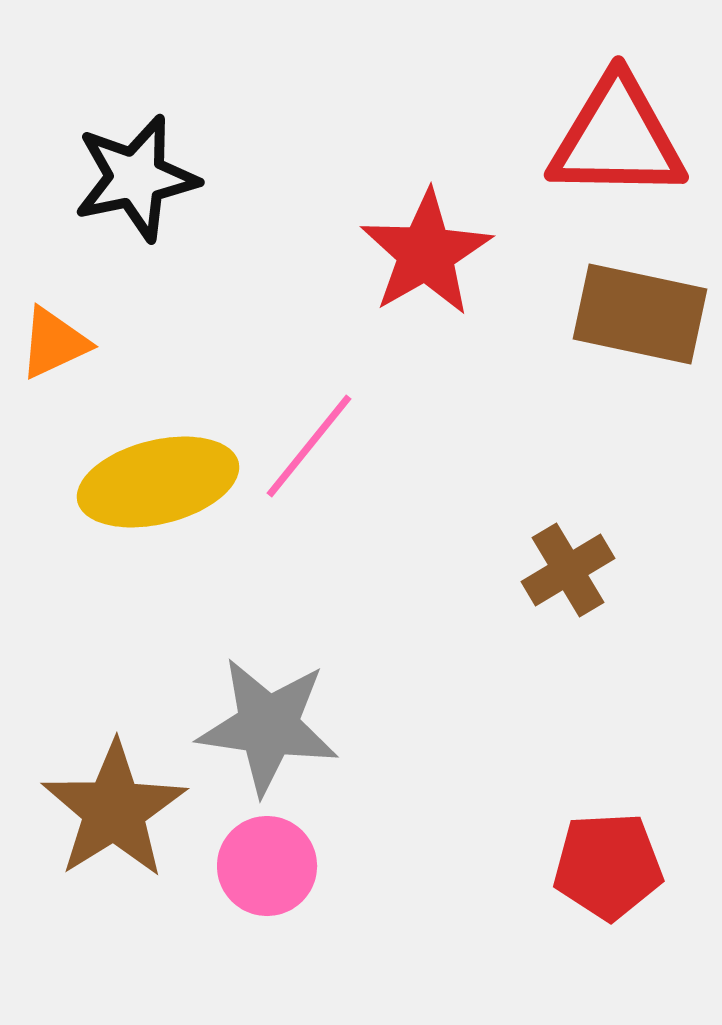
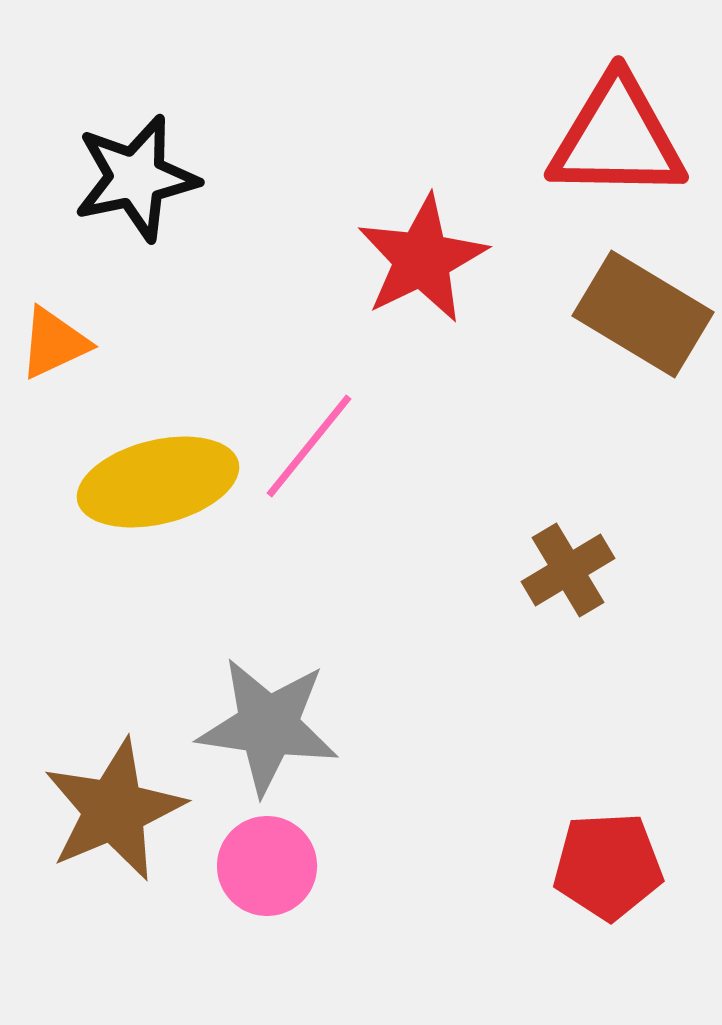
red star: moved 4 px left, 6 px down; rotated 4 degrees clockwise
brown rectangle: moved 3 px right; rotated 19 degrees clockwise
brown star: rotated 9 degrees clockwise
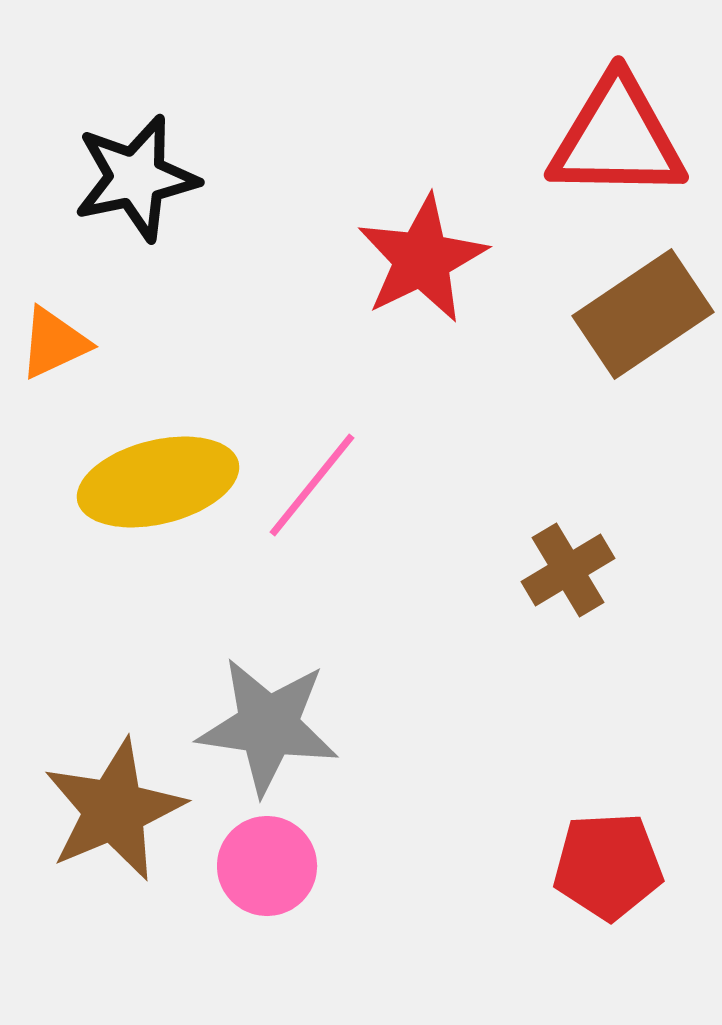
brown rectangle: rotated 65 degrees counterclockwise
pink line: moved 3 px right, 39 px down
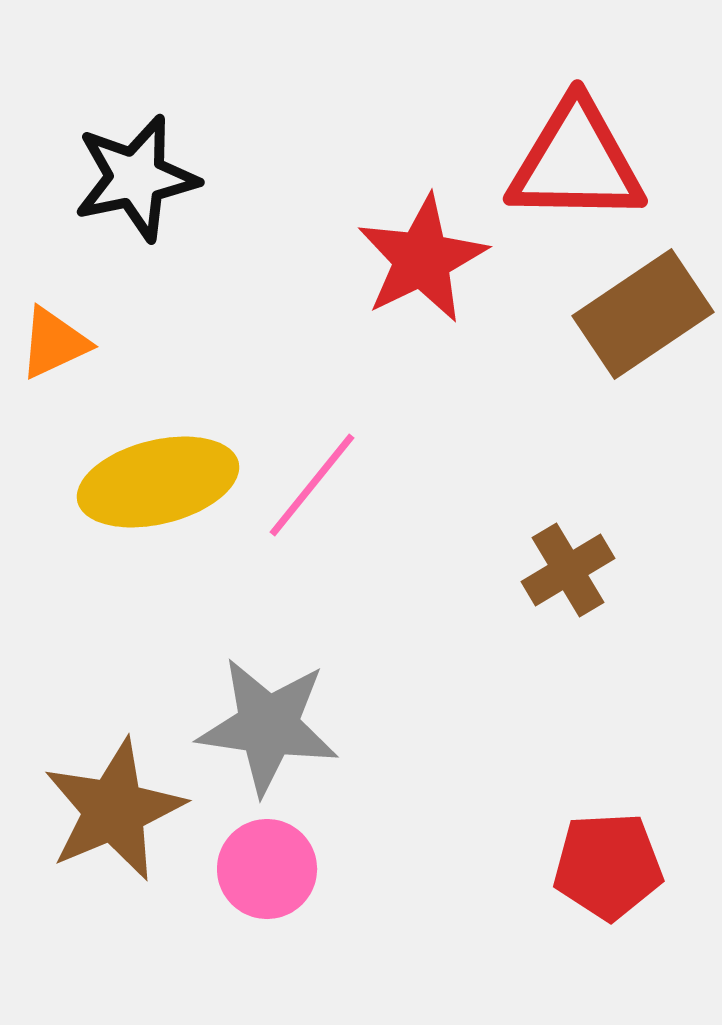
red triangle: moved 41 px left, 24 px down
pink circle: moved 3 px down
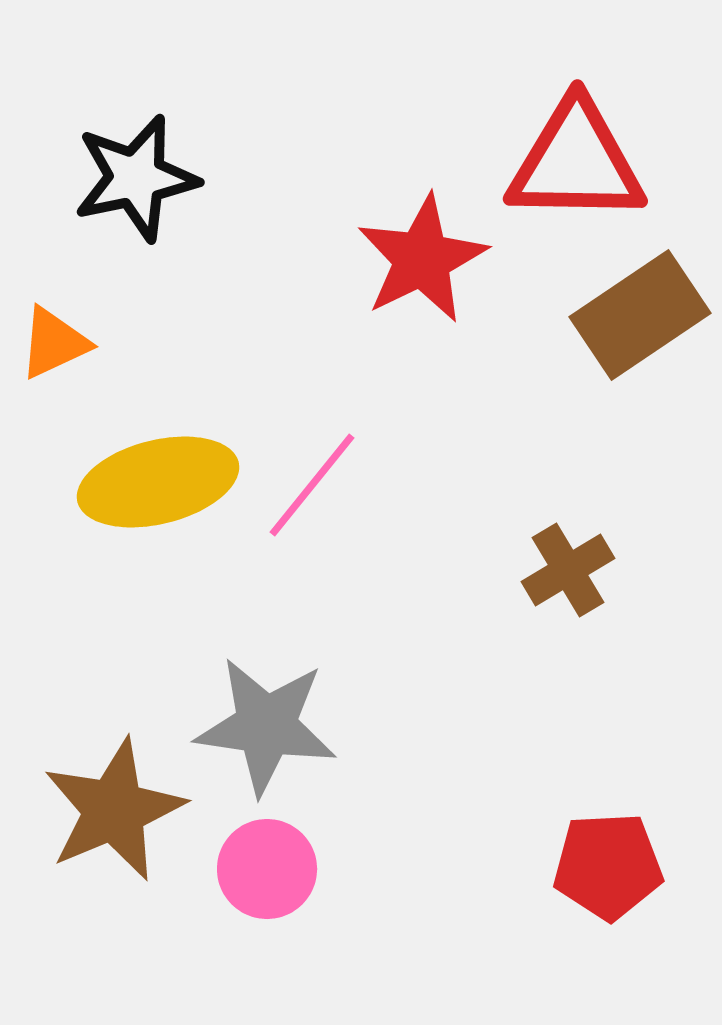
brown rectangle: moved 3 px left, 1 px down
gray star: moved 2 px left
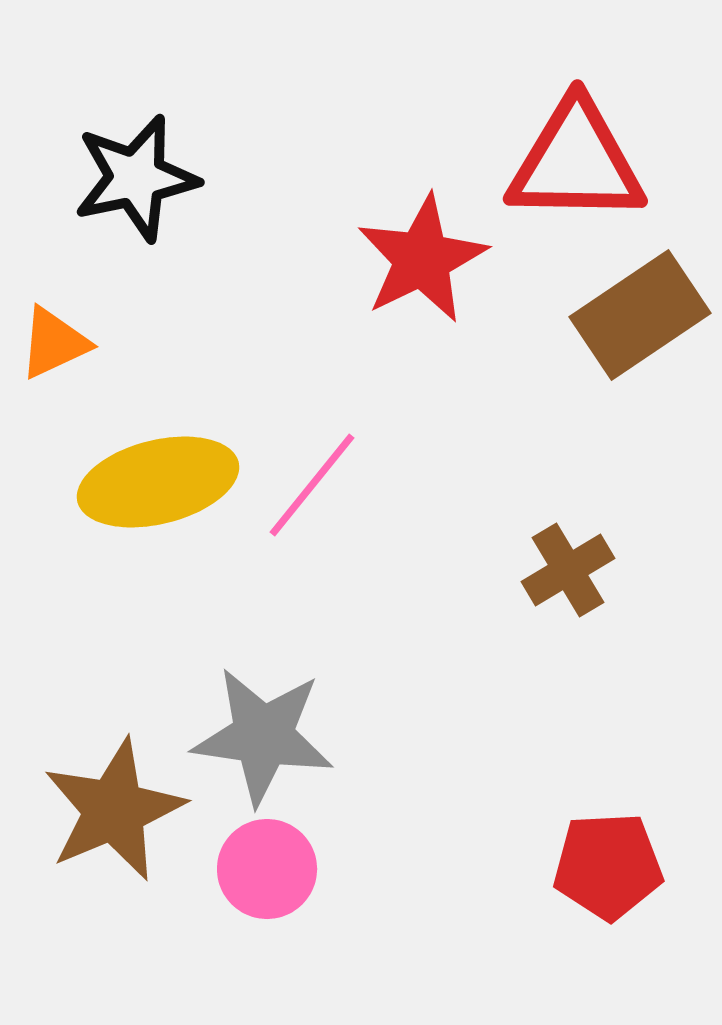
gray star: moved 3 px left, 10 px down
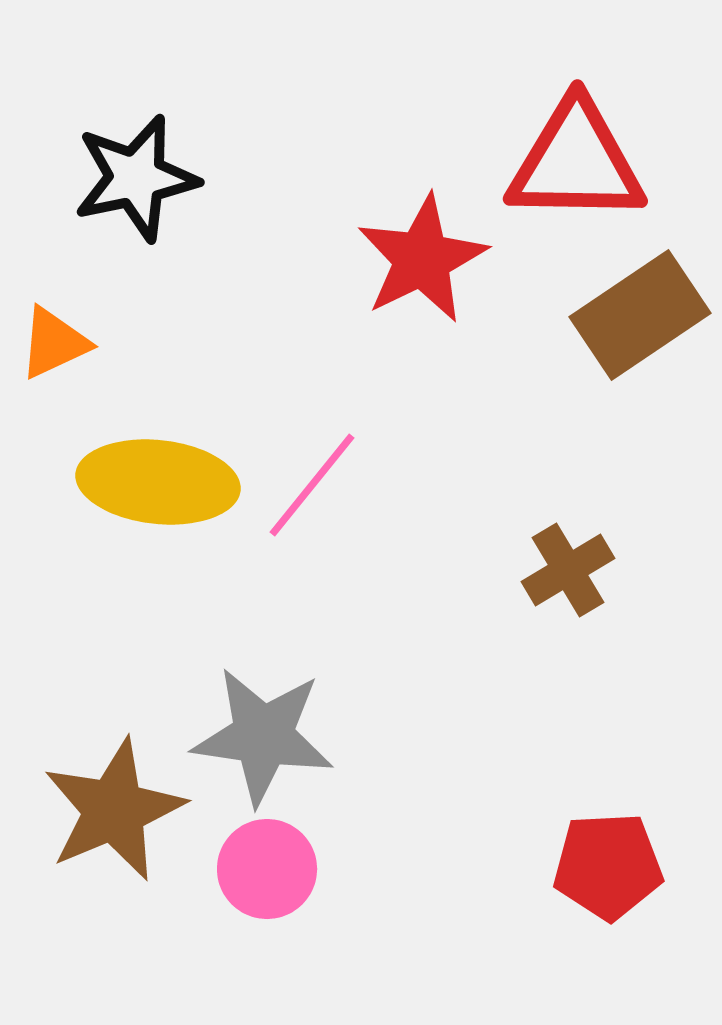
yellow ellipse: rotated 20 degrees clockwise
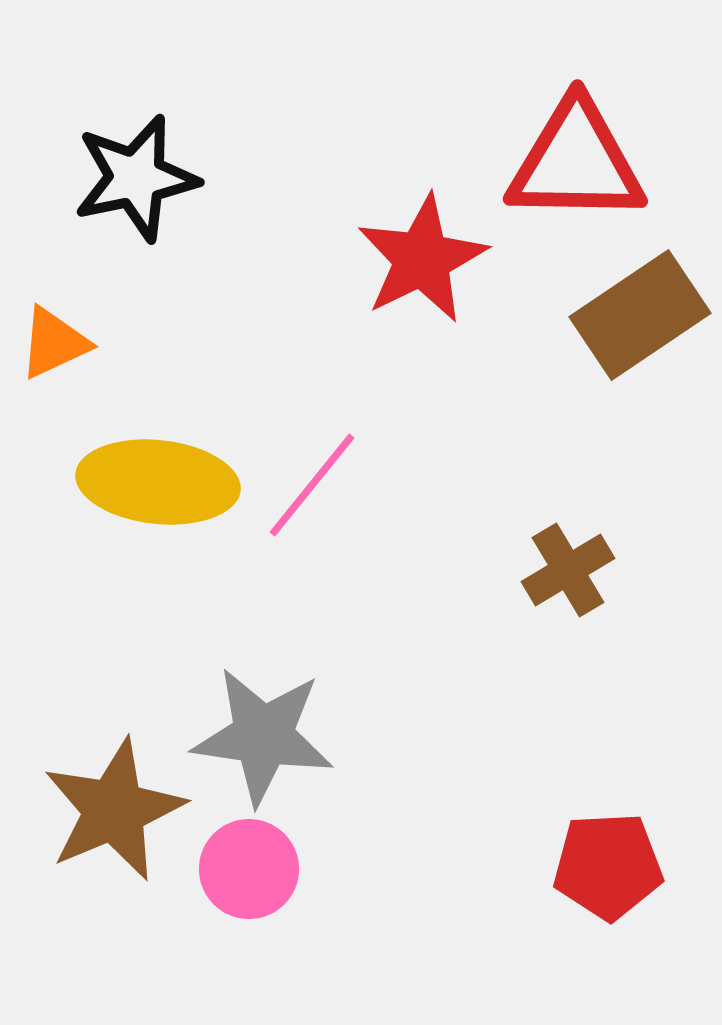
pink circle: moved 18 px left
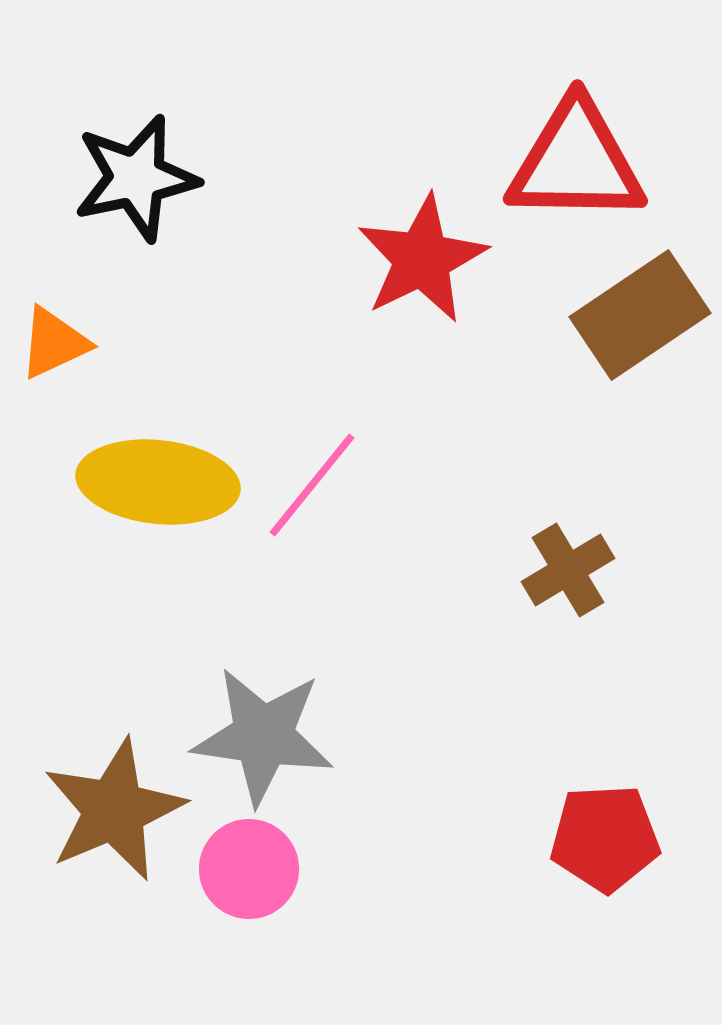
red pentagon: moved 3 px left, 28 px up
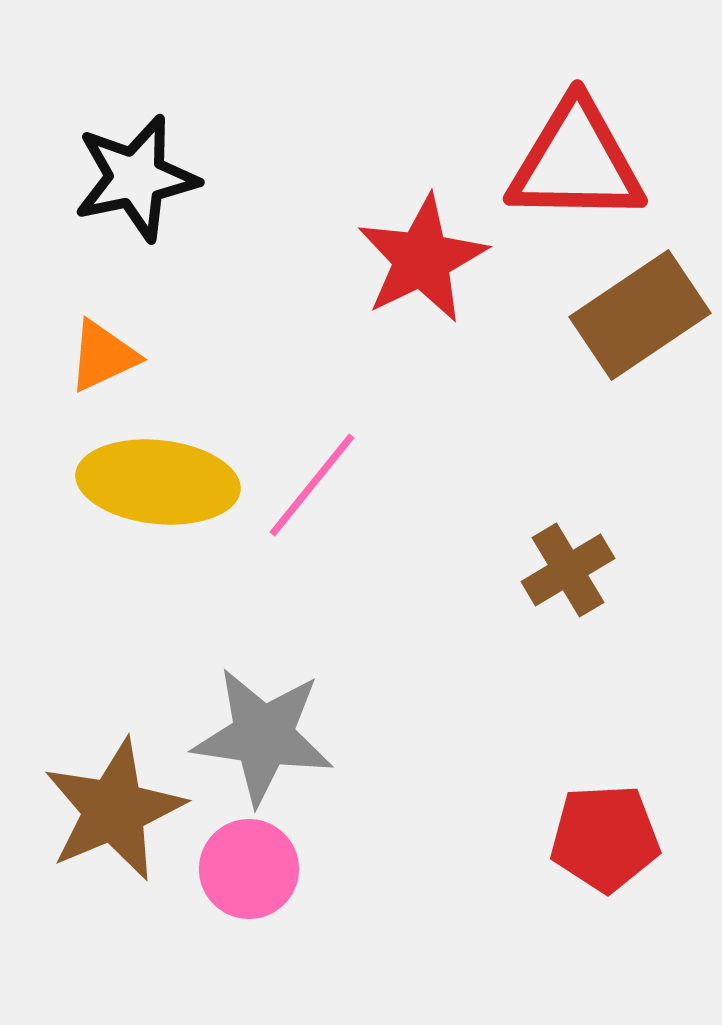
orange triangle: moved 49 px right, 13 px down
